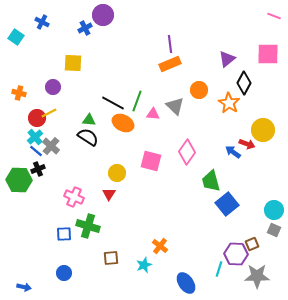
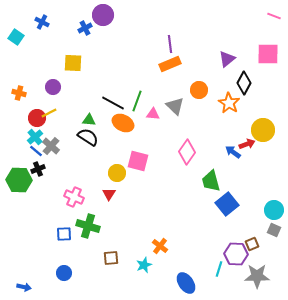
red arrow at (247, 144): rotated 42 degrees counterclockwise
pink square at (151, 161): moved 13 px left
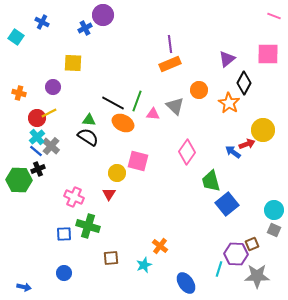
cyan cross at (35, 137): moved 2 px right
